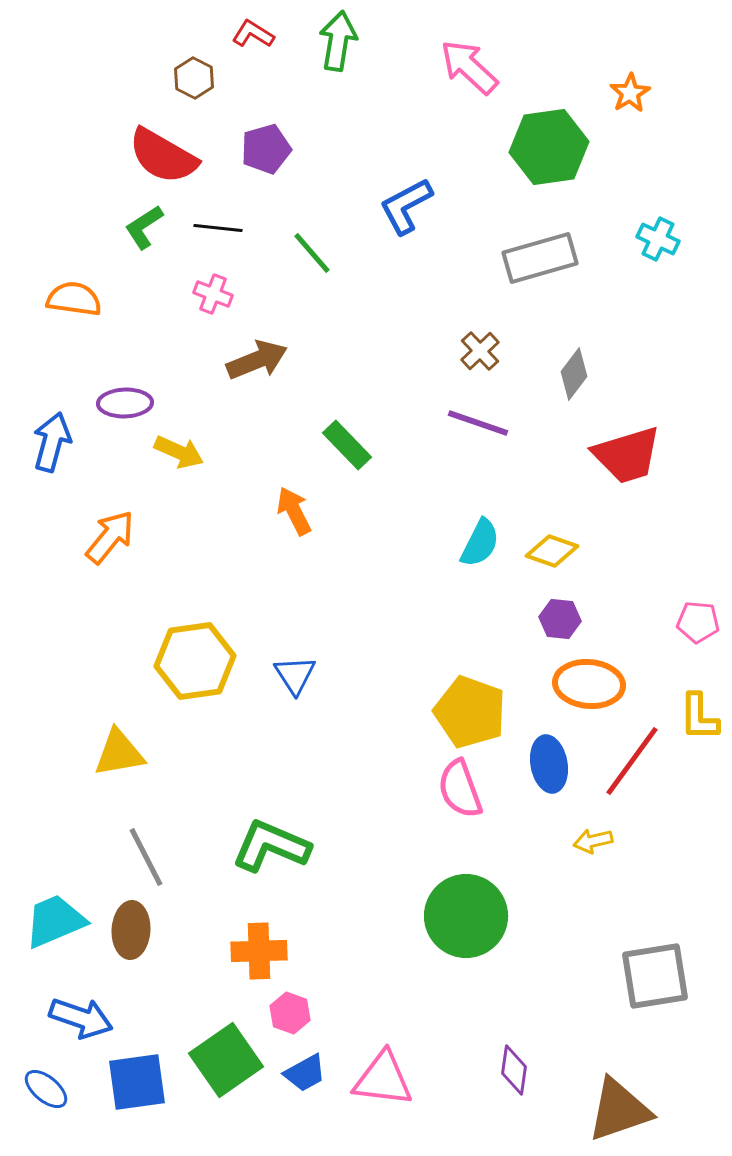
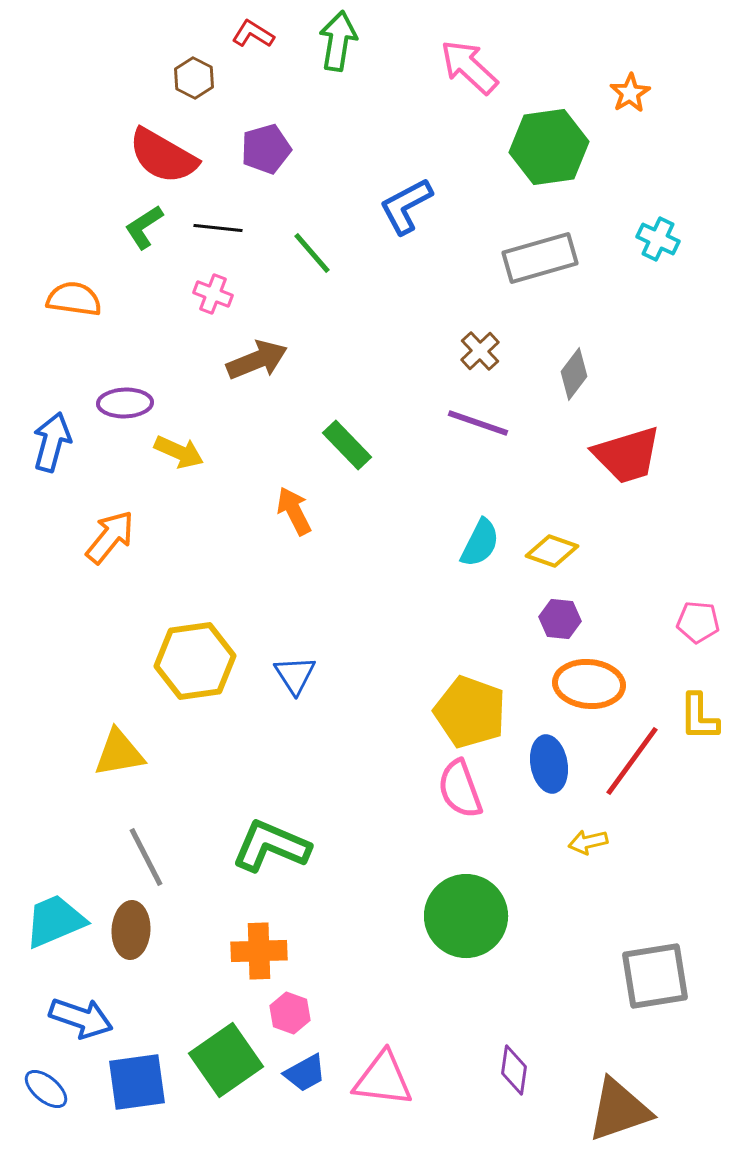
yellow arrow at (593, 841): moved 5 px left, 1 px down
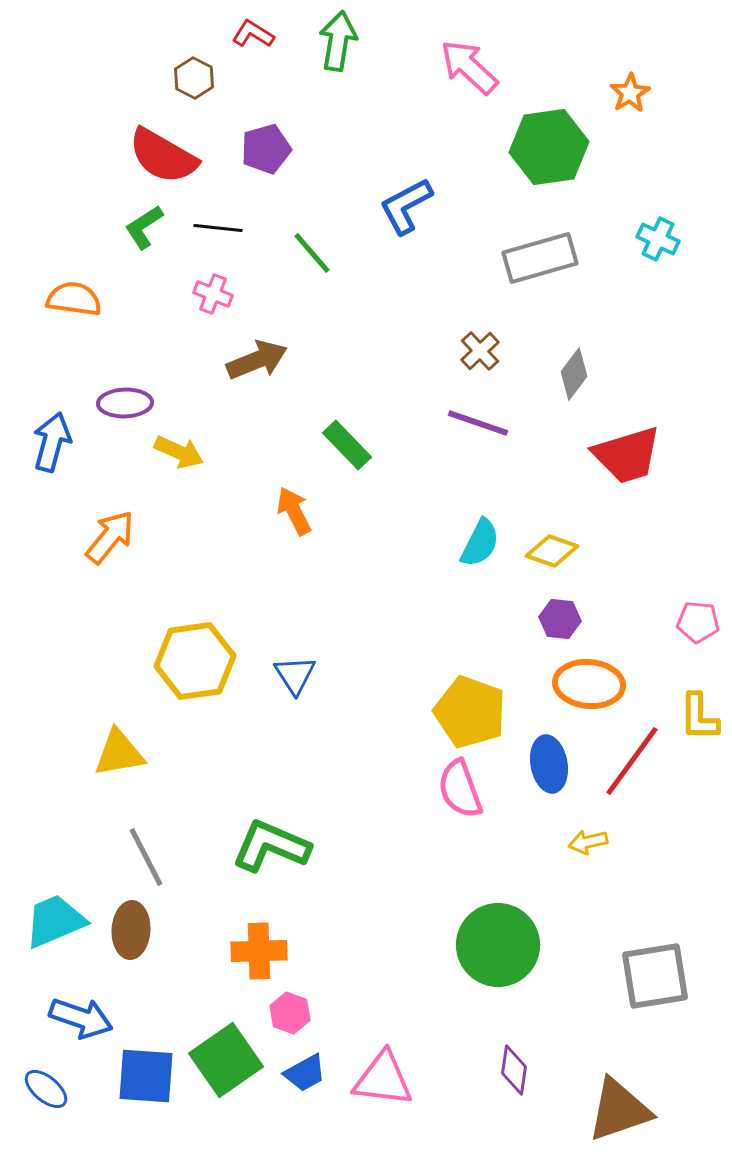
green circle at (466, 916): moved 32 px right, 29 px down
blue square at (137, 1082): moved 9 px right, 6 px up; rotated 12 degrees clockwise
